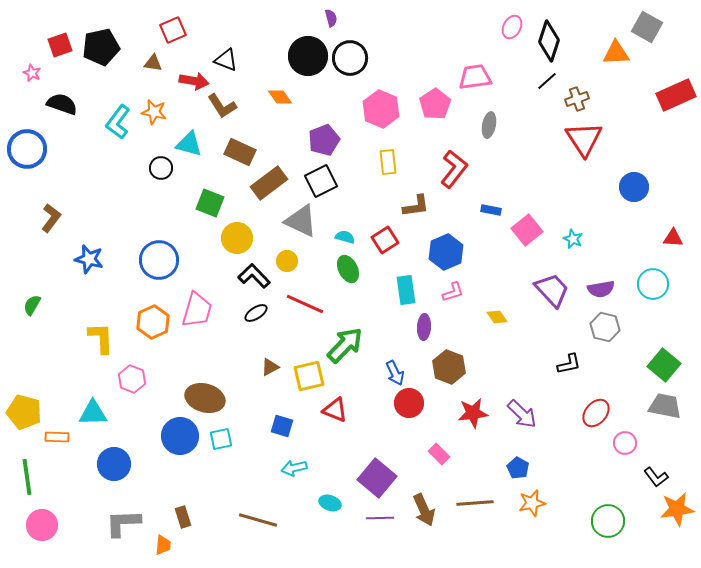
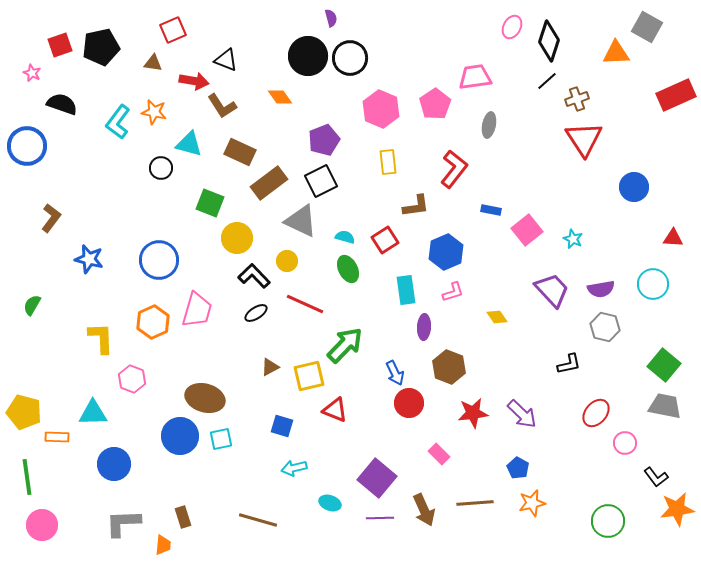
blue circle at (27, 149): moved 3 px up
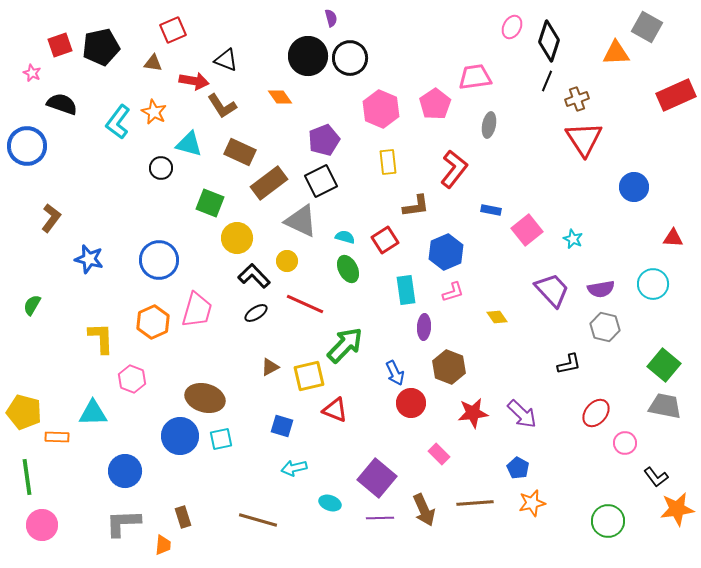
black line at (547, 81): rotated 25 degrees counterclockwise
orange star at (154, 112): rotated 15 degrees clockwise
red circle at (409, 403): moved 2 px right
blue circle at (114, 464): moved 11 px right, 7 px down
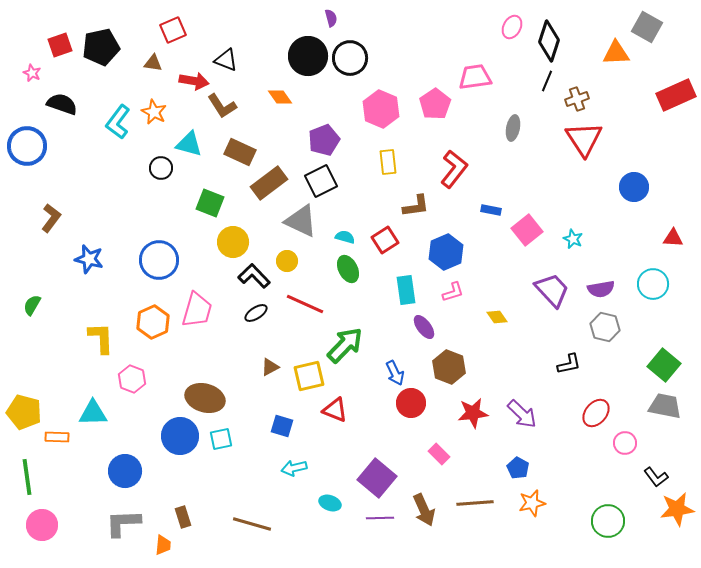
gray ellipse at (489, 125): moved 24 px right, 3 px down
yellow circle at (237, 238): moved 4 px left, 4 px down
purple ellipse at (424, 327): rotated 40 degrees counterclockwise
brown line at (258, 520): moved 6 px left, 4 px down
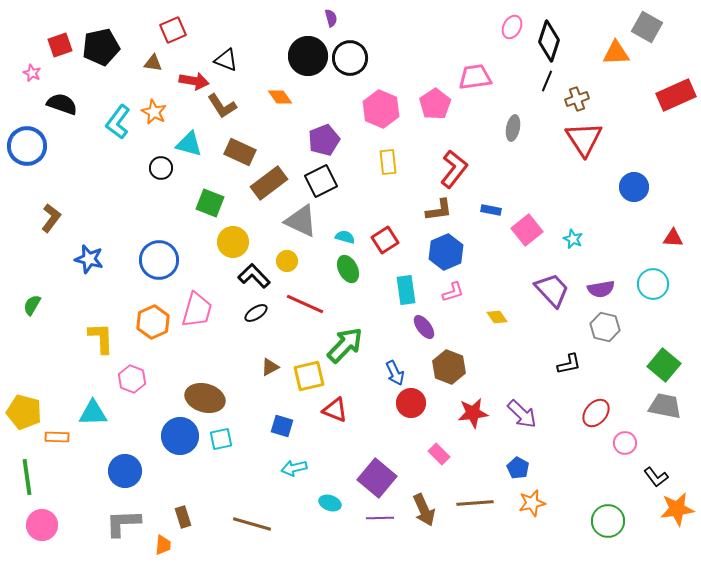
brown L-shape at (416, 206): moved 23 px right, 4 px down
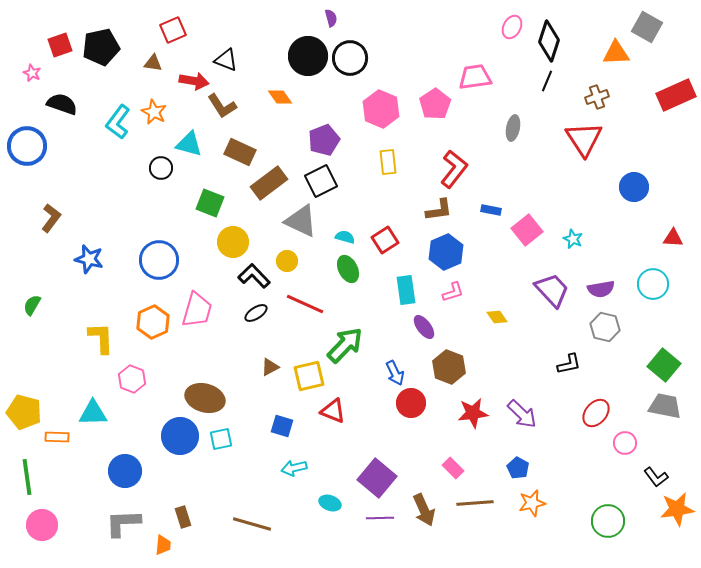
brown cross at (577, 99): moved 20 px right, 2 px up
red triangle at (335, 410): moved 2 px left, 1 px down
pink rectangle at (439, 454): moved 14 px right, 14 px down
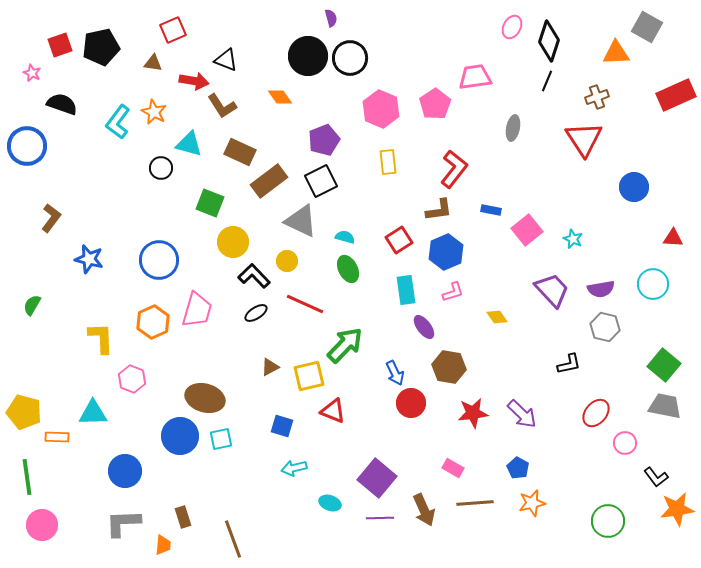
brown rectangle at (269, 183): moved 2 px up
red square at (385, 240): moved 14 px right
brown hexagon at (449, 367): rotated 12 degrees counterclockwise
pink rectangle at (453, 468): rotated 15 degrees counterclockwise
brown line at (252, 524): moved 19 px left, 15 px down; rotated 54 degrees clockwise
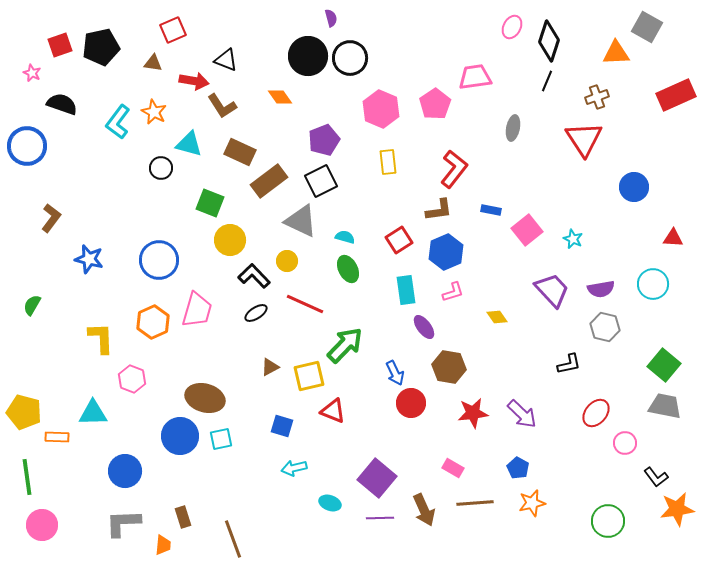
yellow circle at (233, 242): moved 3 px left, 2 px up
